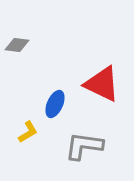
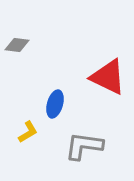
red triangle: moved 6 px right, 7 px up
blue ellipse: rotated 8 degrees counterclockwise
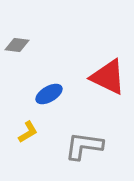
blue ellipse: moved 6 px left, 10 px up; rotated 44 degrees clockwise
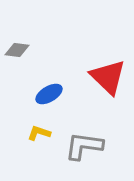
gray diamond: moved 5 px down
red triangle: rotated 18 degrees clockwise
yellow L-shape: moved 11 px right, 1 px down; rotated 130 degrees counterclockwise
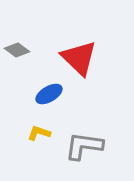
gray diamond: rotated 30 degrees clockwise
red triangle: moved 29 px left, 19 px up
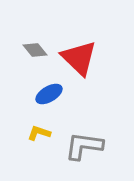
gray diamond: moved 18 px right; rotated 15 degrees clockwise
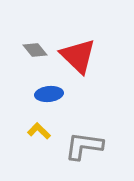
red triangle: moved 1 px left, 2 px up
blue ellipse: rotated 24 degrees clockwise
yellow L-shape: moved 2 px up; rotated 25 degrees clockwise
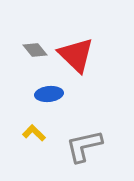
red triangle: moved 2 px left, 1 px up
yellow L-shape: moved 5 px left, 2 px down
gray L-shape: rotated 21 degrees counterclockwise
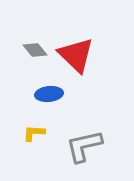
yellow L-shape: rotated 40 degrees counterclockwise
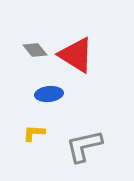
red triangle: rotated 12 degrees counterclockwise
